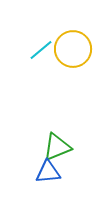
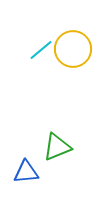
blue triangle: moved 22 px left
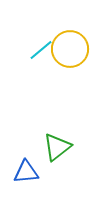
yellow circle: moved 3 px left
green triangle: rotated 16 degrees counterclockwise
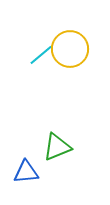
cyan line: moved 5 px down
green triangle: rotated 16 degrees clockwise
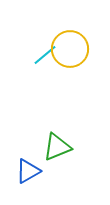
cyan line: moved 4 px right
blue triangle: moved 2 px right, 1 px up; rotated 24 degrees counterclockwise
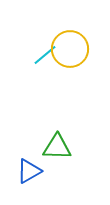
green triangle: rotated 24 degrees clockwise
blue triangle: moved 1 px right
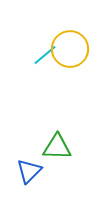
blue triangle: rotated 16 degrees counterclockwise
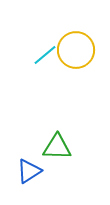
yellow circle: moved 6 px right, 1 px down
blue triangle: rotated 12 degrees clockwise
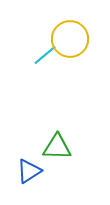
yellow circle: moved 6 px left, 11 px up
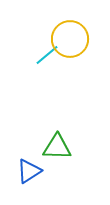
cyan line: moved 2 px right
